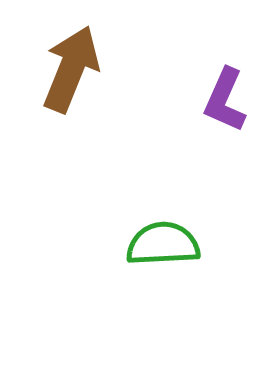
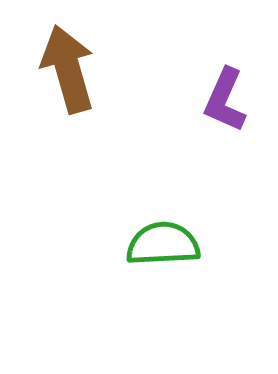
brown arrow: moved 3 px left; rotated 38 degrees counterclockwise
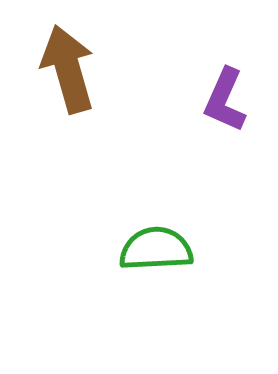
green semicircle: moved 7 px left, 5 px down
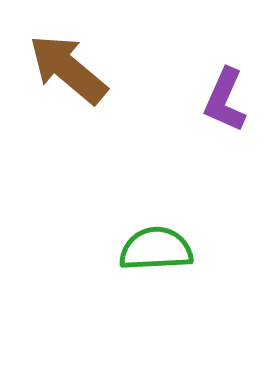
brown arrow: rotated 34 degrees counterclockwise
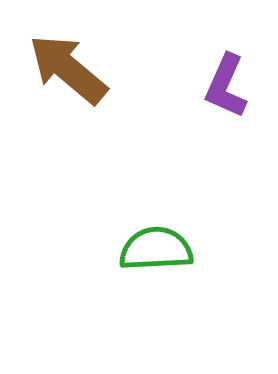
purple L-shape: moved 1 px right, 14 px up
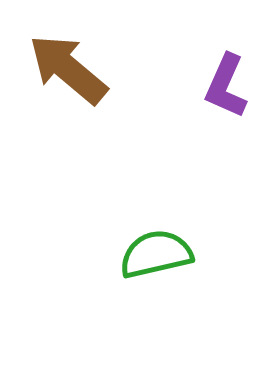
green semicircle: moved 5 px down; rotated 10 degrees counterclockwise
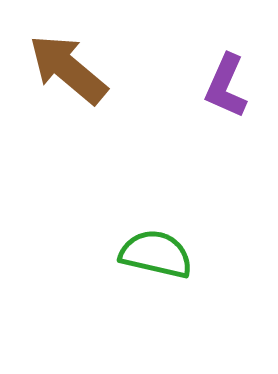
green semicircle: rotated 26 degrees clockwise
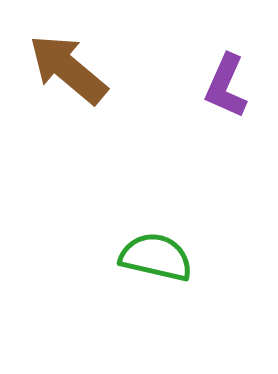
green semicircle: moved 3 px down
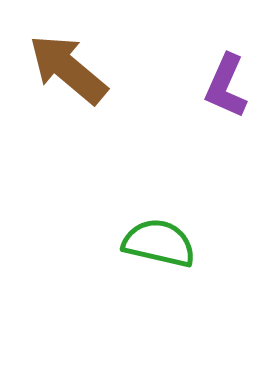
green semicircle: moved 3 px right, 14 px up
